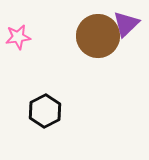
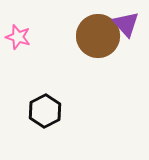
purple triangle: rotated 28 degrees counterclockwise
pink star: rotated 25 degrees clockwise
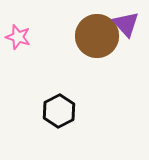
brown circle: moved 1 px left
black hexagon: moved 14 px right
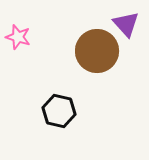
brown circle: moved 15 px down
black hexagon: rotated 20 degrees counterclockwise
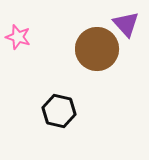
brown circle: moved 2 px up
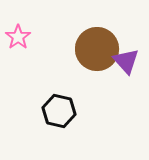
purple triangle: moved 37 px down
pink star: rotated 20 degrees clockwise
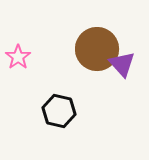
pink star: moved 20 px down
purple triangle: moved 4 px left, 3 px down
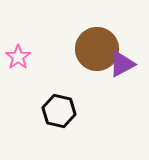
purple triangle: rotated 44 degrees clockwise
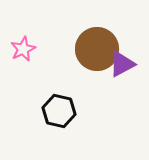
pink star: moved 5 px right, 8 px up; rotated 10 degrees clockwise
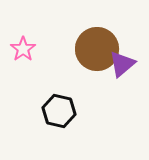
pink star: rotated 10 degrees counterclockwise
purple triangle: rotated 12 degrees counterclockwise
